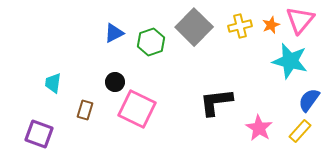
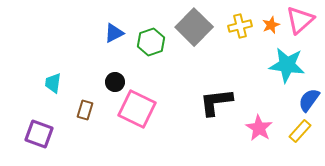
pink triangle: rotated 8 degrees clockwise
cyan star: moved 3 px left, 4 px down; rotated 6 degrees counterclockwise
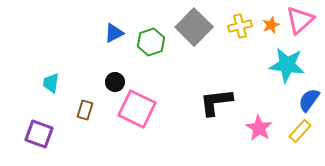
cyan trapezoid: moved 2 px left
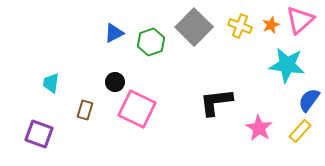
yellow cross: rotated 35 degrees clockwise
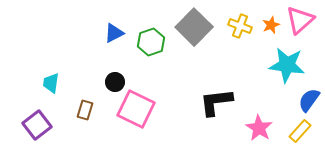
pink square: moved 1 px left
purple square: moved 2 px left, 9 px up; rotated 32 degrees clockwise
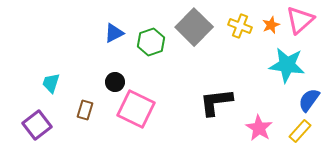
cyan trapezoid: rotated 10 degrees clockwise
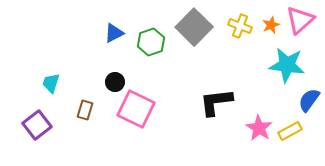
yellow rectangle: moved 10 px left; rotated 20 degrees clockwise
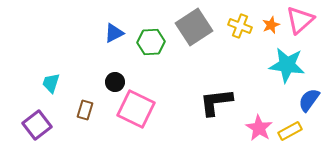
gray square: rotated 12 degrees clockwise
green hexagon: rotated 16 degrees clockwise
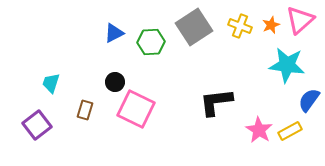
pink star: moved 2 px down
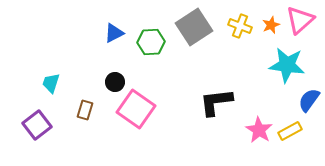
pink square: rotated 9 degrees clockwise
